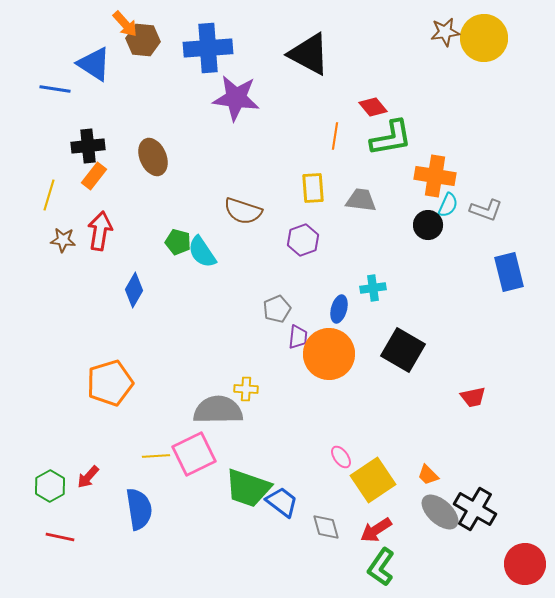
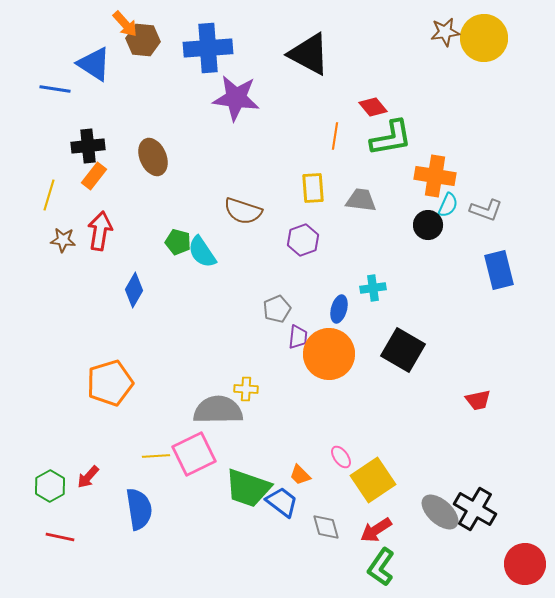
blue rectangle at (509, 272): moved 10 px left, 2 px up
red trapezoid at (473, 397): moved 5 px right, 3 px down
orange trapezoid at (428, 475): moved 128 px left
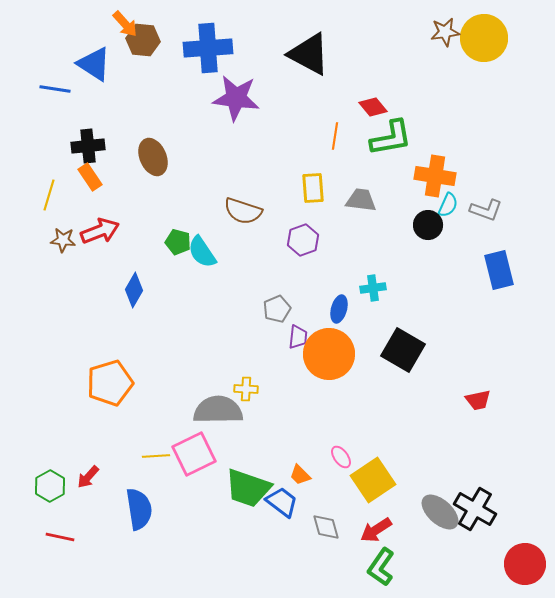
orange rectangle at (94, 176): moved 4 px left, 1 px down; rotated 72 degrees counterclockwise
red arrow at (100, 231): rotated 60 degrees clockwise
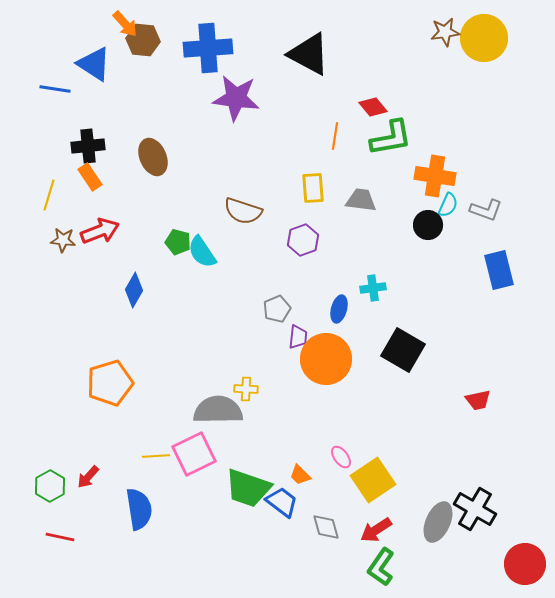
orange circle at (329, 354): moved 3 px left, 5 px down
gray ellipse at (440, 512): moved 2 px left, 10 px down; rotated 72 degrees clockwise
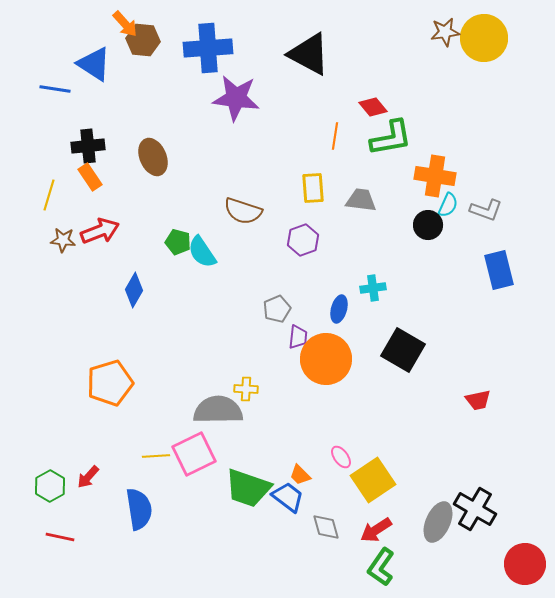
blue trapezoid at (282, 502): moved 6 px right, 5 px up
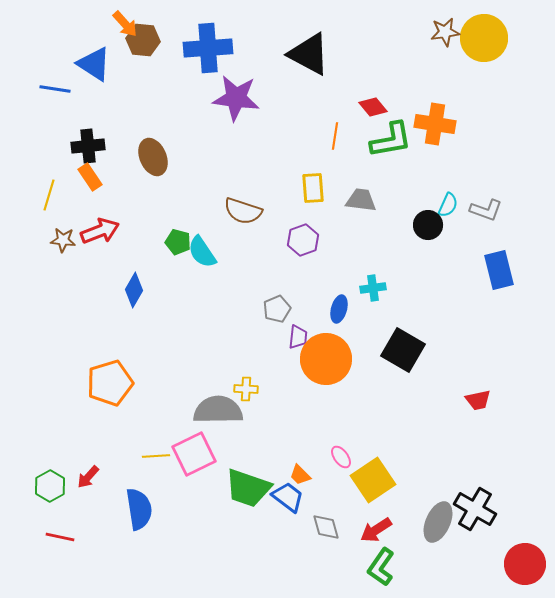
green L-shape at (391, 138): moved 2 px down
orange cross at (435, 176): moved 52 px up
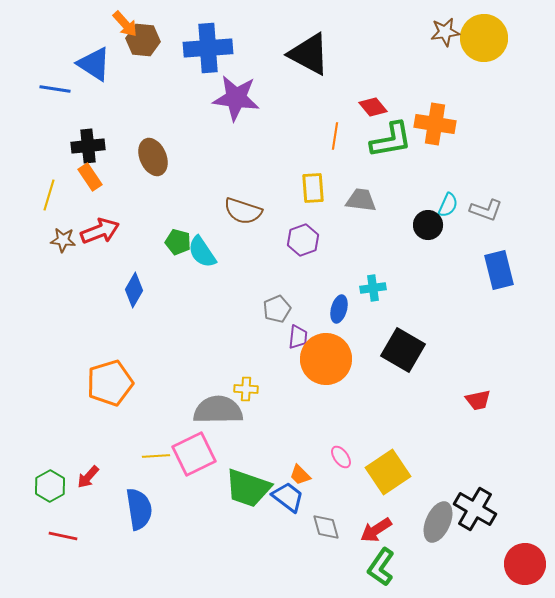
yellow square at (373, 480): moved 15 px right, 8 px up
red line at (60, 537): moved 3 px right, 1 px up
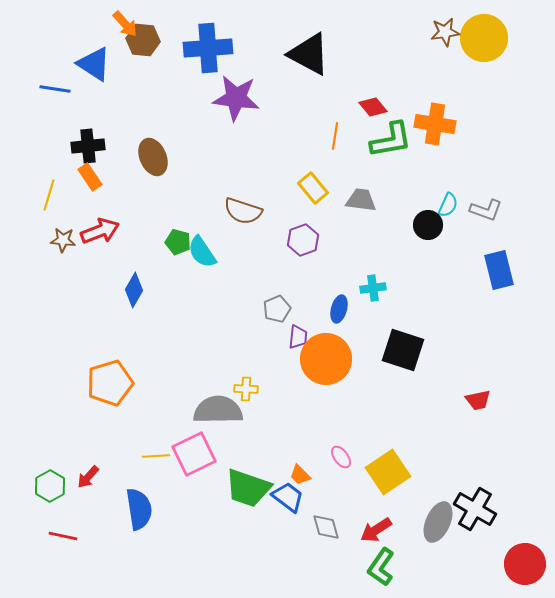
yellow rectangle at (313, 188): rotated 36 degrees counterclockwise
black square at (403, 350): rotated 12 degrees counterclockwise
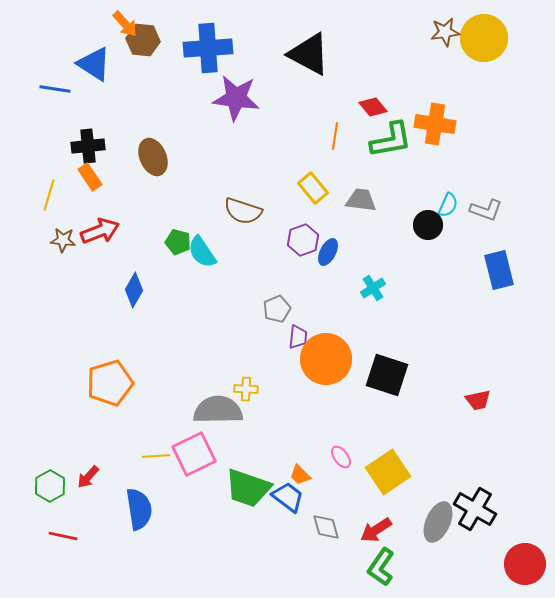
cyan cross at (373, 288): rotated 25 degrees counterclockwise
blue ellipse at (339, 309): moved 11 px left, 57 px up; rotated 12 degrees clockwise
black square at (403, 350): moved 16 px left, 25 px down
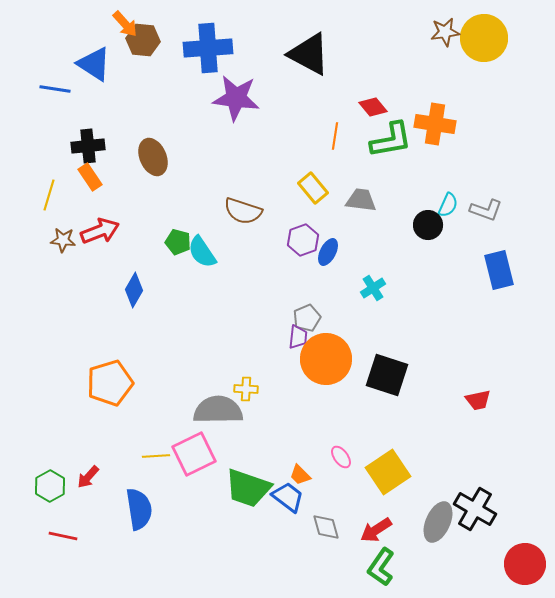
gray pentagon at (277, 309): moved 30 px right, 9 px down
